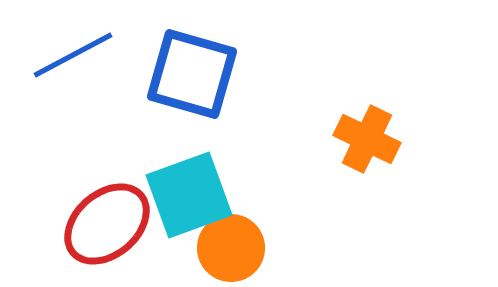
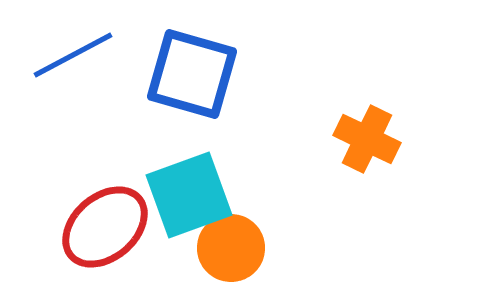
red ellipse: moved 2 px left, 3 px down
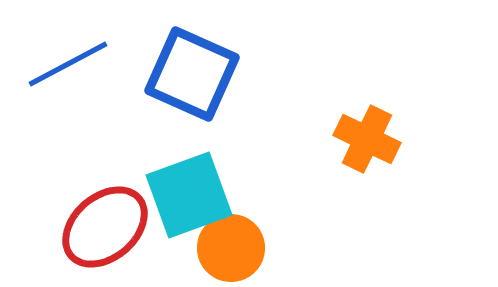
blue line: moved 5 px left, 9 px down
blue square: rotated 8 degrees clockwise
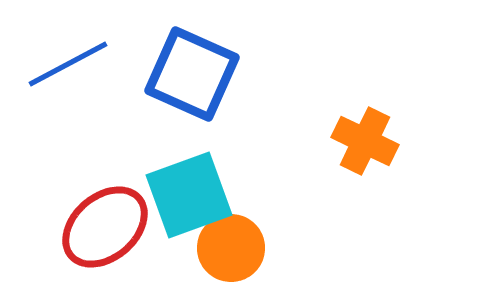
orange cross: moved 2 px left, 2 px down
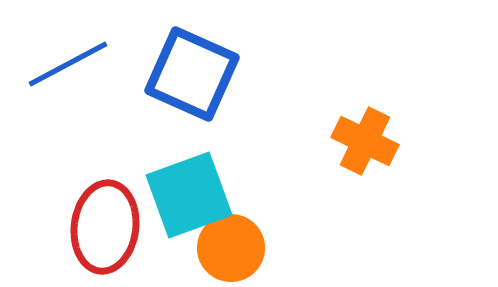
red ellipse: rotated 42 degrees counterclockwise
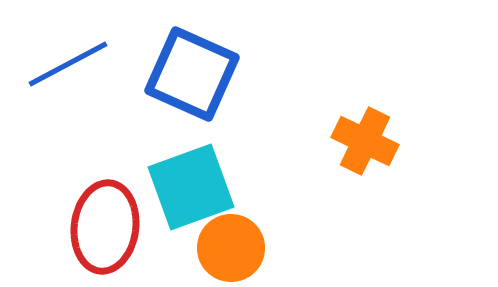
cyan square: moved 2 px right, 8 px up
